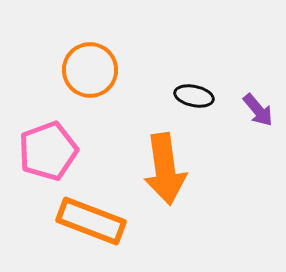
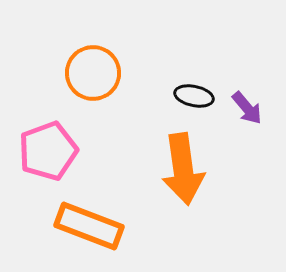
orange circle: moved 3 px right, 3 px down
purple arrow: moved 11 px left, 2 px up
orange arrow: moved 18 px right
orange rectangle: moved 2 px left, 5 px down
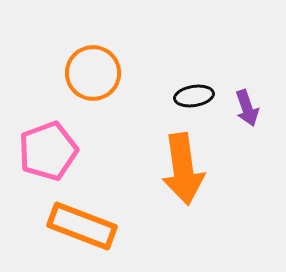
black ellipse: rotated 21 degrees counterclockwise
purple arrow: rotated 21 degrees clockwise
orange rectangle: moved 7 px left
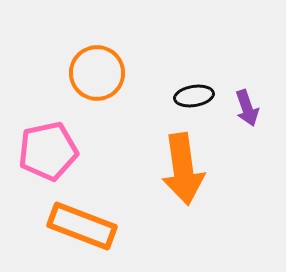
orange circle: moved 4 px right
pink pentagon: rotated 8 degrees clockwise
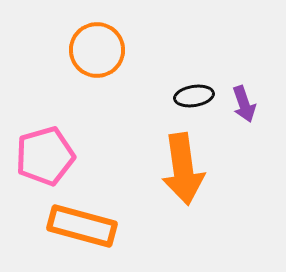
orange circle: moved 23 px up
purple arrow: moved 3 px left, 4 px up
pink pentagon: moved 3 px left, 5 px down; rotated 4 degrees counterclockwise
orange rectangle: rotated 6 degrees counterclockwise
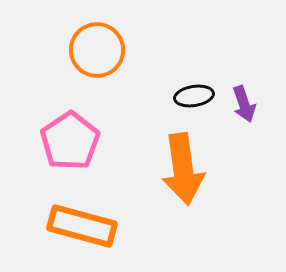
pink pentagon: moved 25 px right, 15 px up; rotated 18 degrees counterclockwise
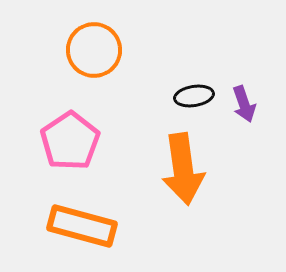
orange circle: moved 3 px left
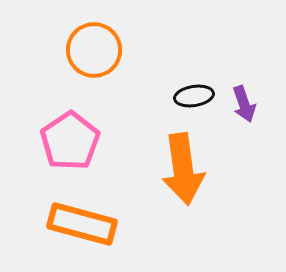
orange rectangle: moved 2 px up
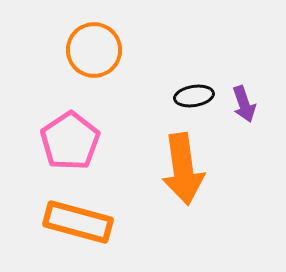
orange rectangle: moved 4 px left, 2 px up
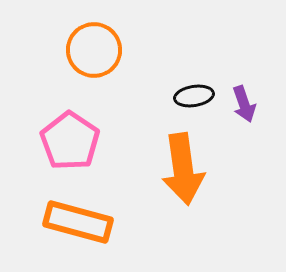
pink pentagon: rotated 4 degrees counterclockwise
